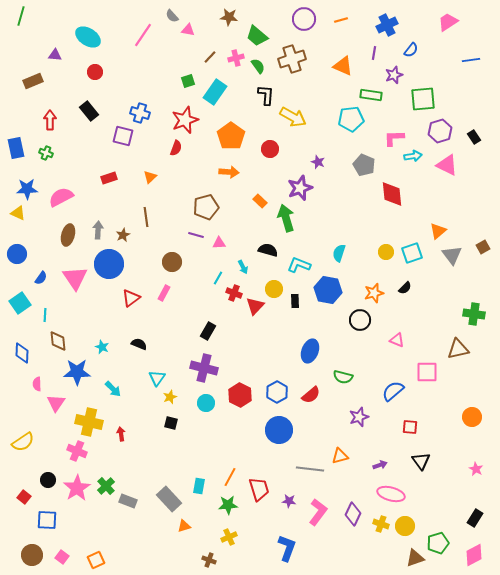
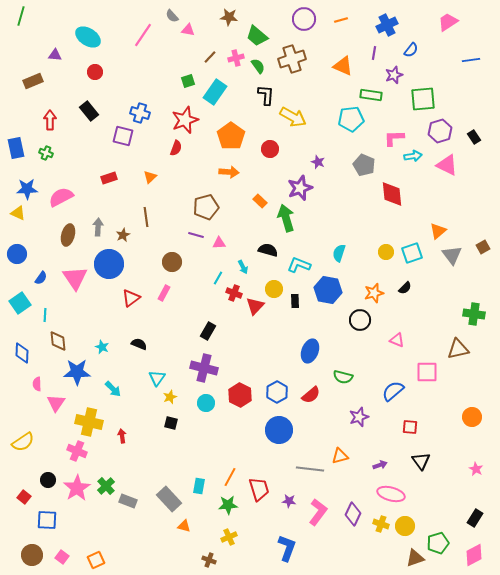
gray arrow at (98, 230): moved 3 px up
red arrow at (121, 434): moved 1 px right, 2 px down
orange triangle at (184, 526): rotated 32 degrees clockwise
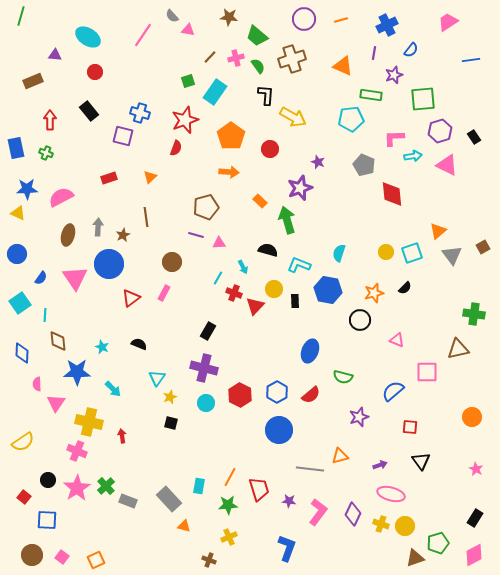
green arrow at (286, 218): moved 1 px right, 2 px down
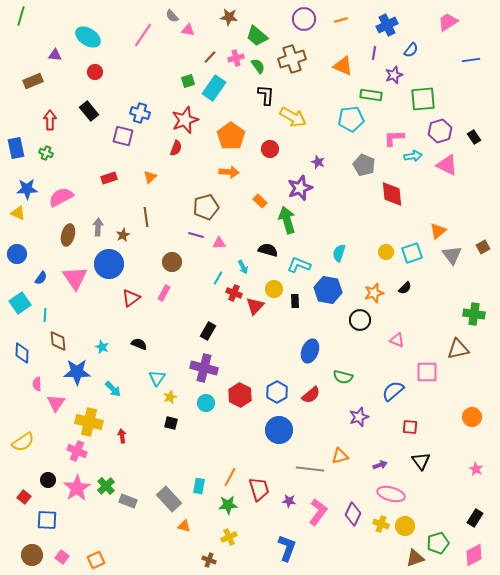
cyan rectangle at (215, 92): moved 1 px left, 4 px up
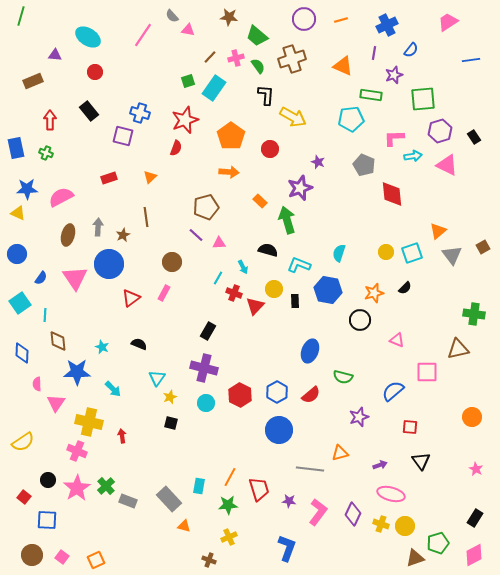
purple line at (196, 235): rotated 28 degrees clockwise
orange triangle at (340, 456): moved 3 px up
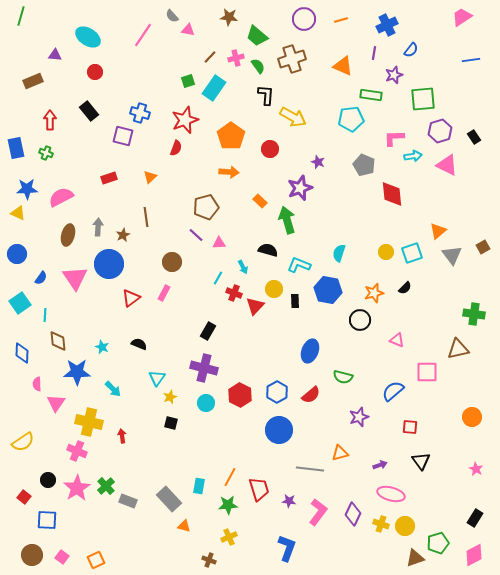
pink trapezoid at (448, 22): moved 14 px right, 5 px up
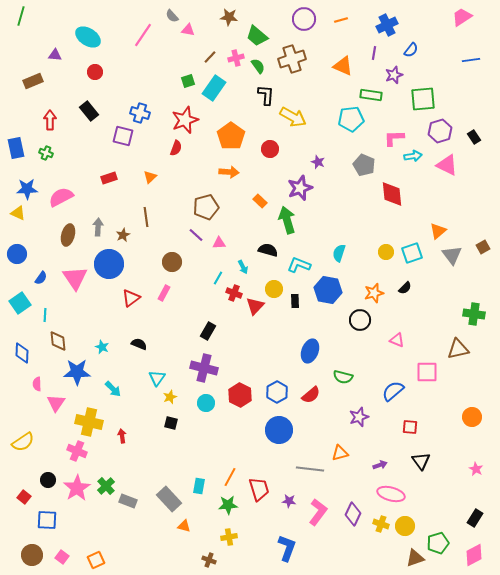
yellow cross at (229, 537): rotated 14 degrees clockwise
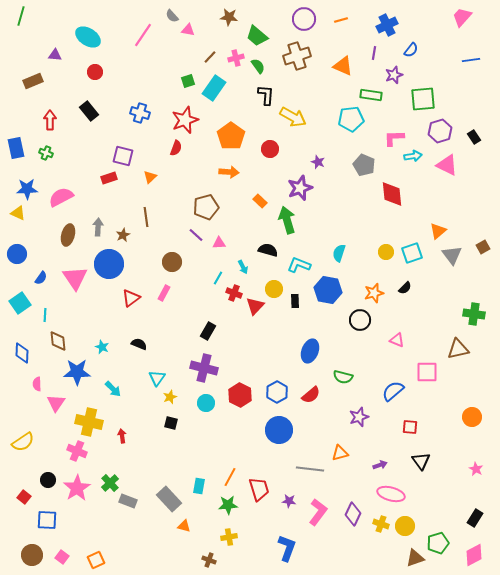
pink trapezoid at (462, 17): rotated 15 degrees counterclockwise
brown cross at (292, 59): moved 5 px right, 3 px up
purple square at (123, 136): moved 20 px down
green cross at (106, 486): moved 4 px right, 3 px up
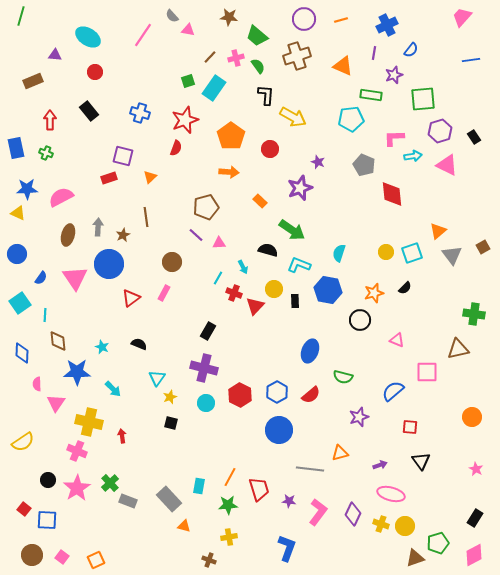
green arrow at (287, 220): moved 5 px right, 10 px down; rotated 140 degrees clockwise
red square at (24, 497): moved 12 px down
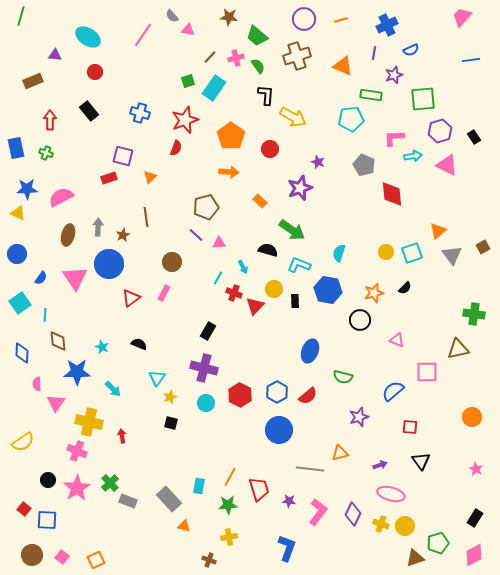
blue semicircle at (411, 50): rotated 28 degrees clockwise
red semicircle at (311, 395): moved 3 px left, 1 px down
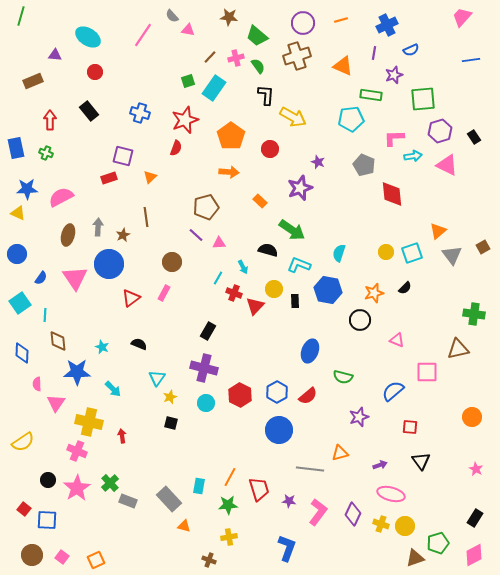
purple circle at (304, 19): moved 1 px left, 4 px down
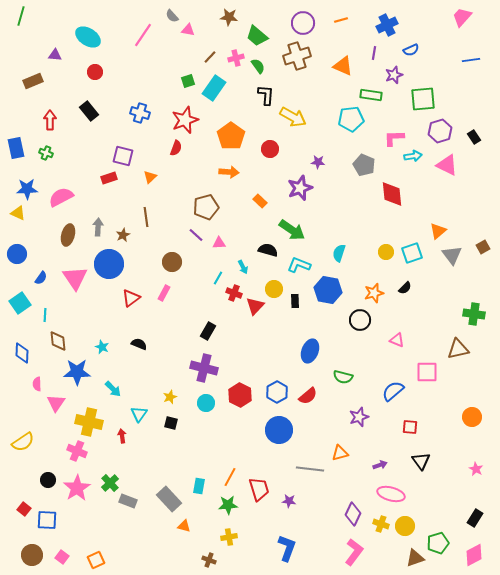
purple star at (318, 162): rotated 16 degrees counterclockwise
cyan triangle at (157, 378): moved 18 px left, 36 px down
pink L-shape at (318, 512): moved 36 px right, 40 px down
